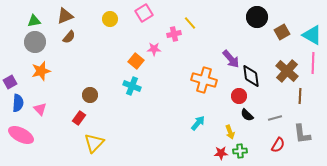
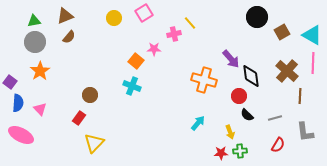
yellow circle: moved 4 px right, 1 px up
orange star: moved 1 px left; rotated 18 degrees counterclockwise
purple square: rotated 24 degrees counterclockwise
gray L-shape: moved 3 px right, 2 px up
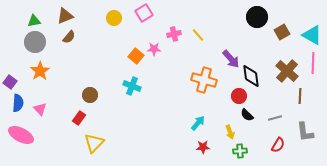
yellow line: moved 8 px right, 12 px down
orange square: moved 5 px up
red star: moved 18 px left, 6 px up
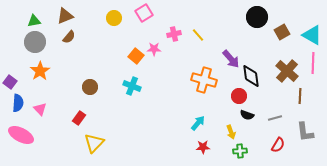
brown circle: moved 8 px up
black semicircle: rotated 24 degrees counterclockwise
yellow arrow: moved 1 px right
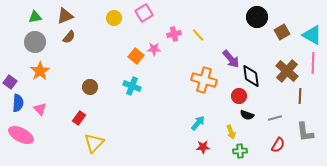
green triangle: moved 1 px right, 4 px up
